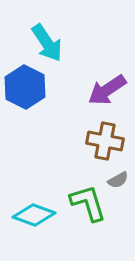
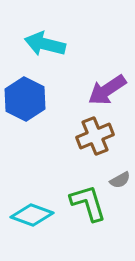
cyan arrow: moved 2 px left, 1 px down; rotated 138 degrees clockwise
blue hexagon: moved 12 px down
brown cross: moved 10 px left, 5 px up; rotated 33 degrees counterclockwise
gray semicircle: moved 2 px right
cyan diamond: moved 2 px left
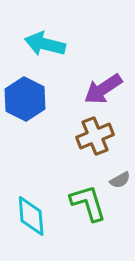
purple arrow: moved 4 px left, 1 px up
cyan diamond: moved 1 px left, 1 px down; rotated 66 degrees clockwise
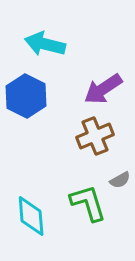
blue hexagon: moved 1 px right, 3 px up
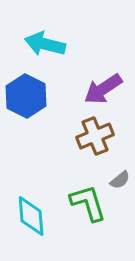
gray semicircle: rotated 10 degrees counterclockwise
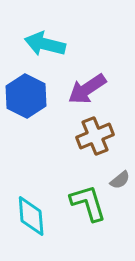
purple arrow: moved 16 px left
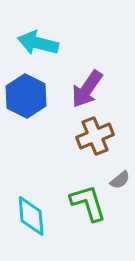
cyan arrow: moved 7 px left, 1 px up
purple arrow: rotated 21 degrees counterclockwise
